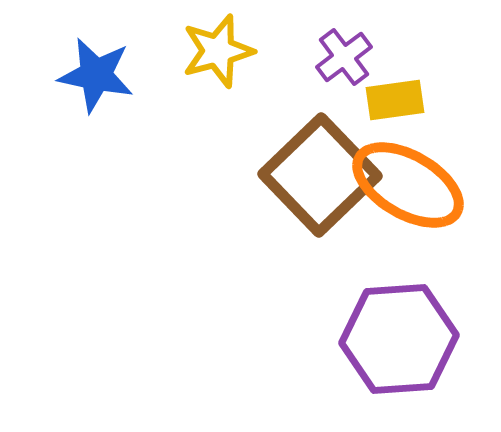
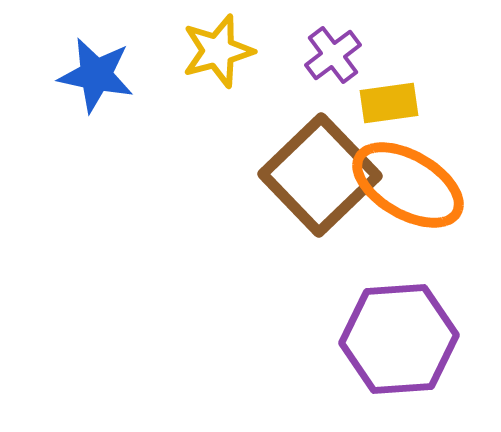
purple cross: moved 11 px left, 2 px up
yellow rectangle: moved 6 px left, 3 px down
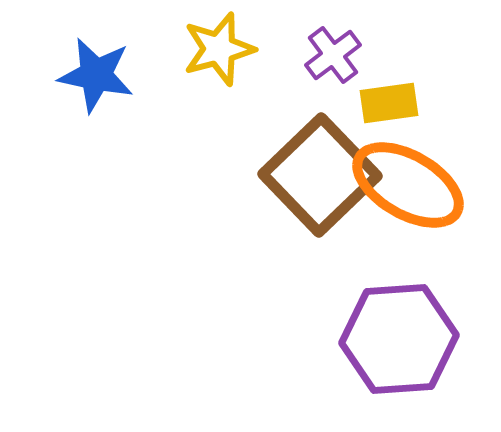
yellow star: moved 1 px right, 2 px up
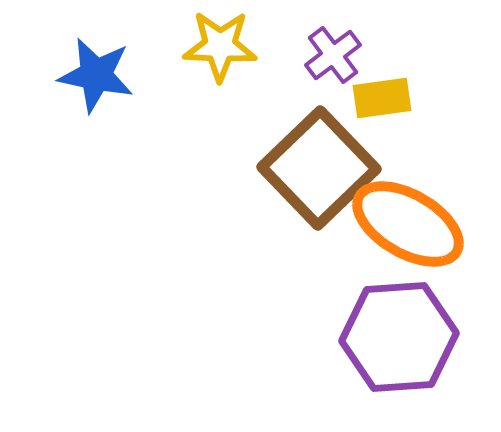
yellow star: moved 1 px right, 3 px up; rotated 18 degrees clockwise
yellow rectangle: moved 7 px left, 5 px up
brown square: moved 1 px left, 7 px up
orange ellipse: moved 39 px down
purple hexagon: moved 2 px up
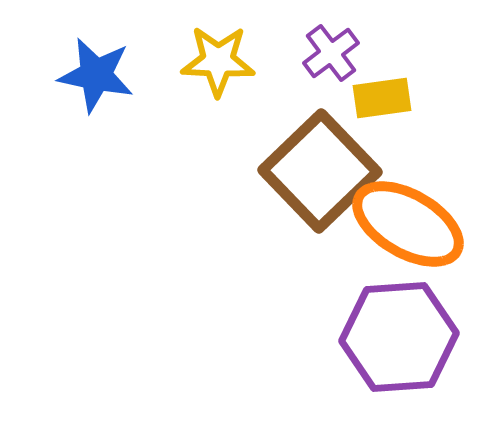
yellow star: moved 2 px left, 15 px down
purple cross: moved 2 px left, 2 px up
brown square: moved 1 px right, 3 px down
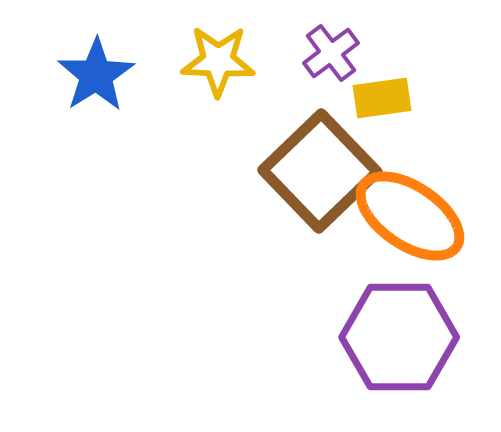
blue star: rotated 28 degrees clockwise
orange ellipse: moved 2 px right, 8 px up; rotated 4 degrees clockwise
purple hexagon: rotated 4 degrees clockwise
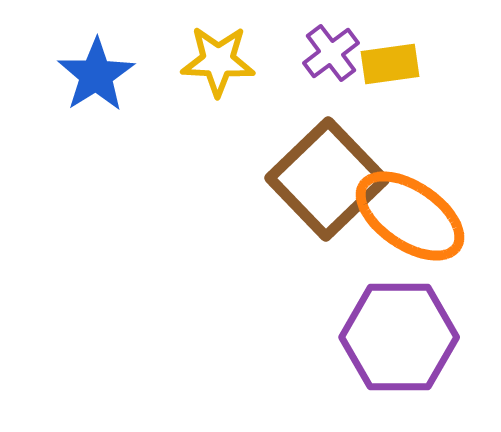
yellow rectangle: moved 8 px right, 34 px up
brown square: moved 7 px right, 8 px down
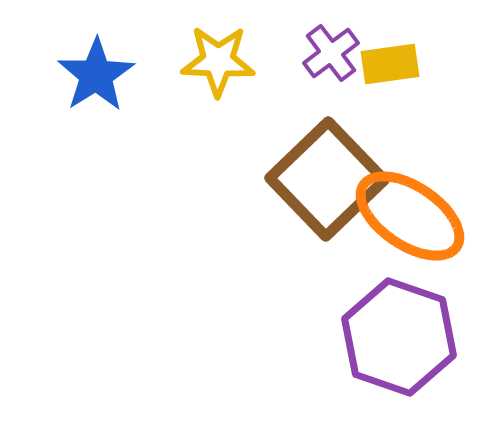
purple hexagon: rotated 19 degrees clockwise
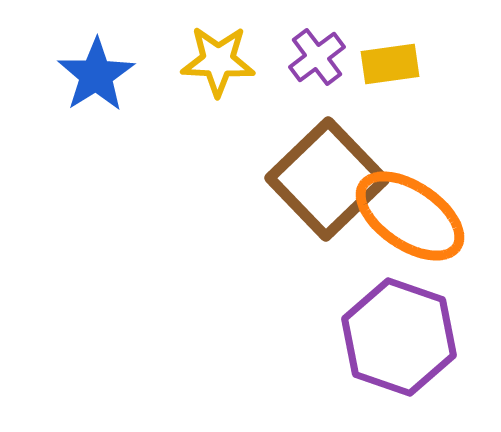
purple cross: moved 14 px left, 4 px down
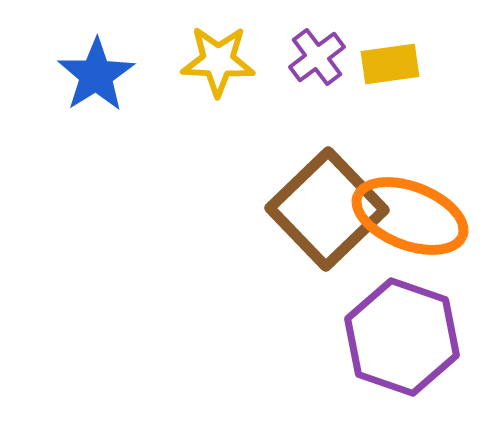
brown square: moved 30 px down
orange ellipse: rotated 13 degrees counterclockwise
purple hexagon: moved 3 px right
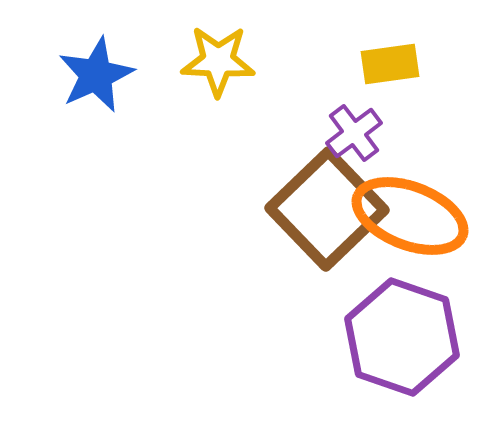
purple cross: moved 37 px right, 76 px down
blue star: rotated 8 degrees clockwise
